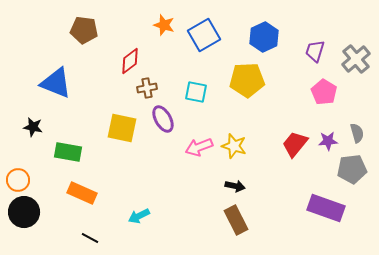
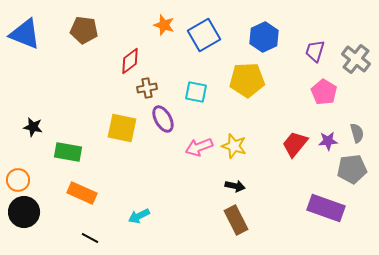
gray cross: rotated 12 degrees counterclockwise
blue triangle: moved 31 px left, 49 px up
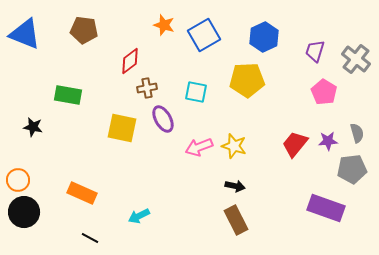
green rectangle: moved 57 px up
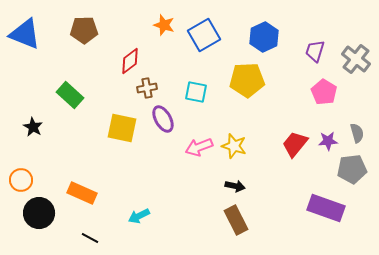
brown pentagon: rotated 8 degrees counterclockwise
green rectangle: moved 2 px right; rotated 32 degrees clockwise
black star: rotated 18 degrees clockwise
orange circle: moved 3 px right
black circle: moved 15 px right, 1 px down
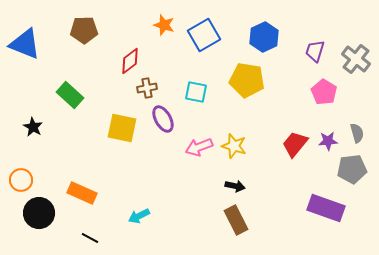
blue triangle: moved 10 px down
yellow pentagon: rotated 12 degrees clockwise
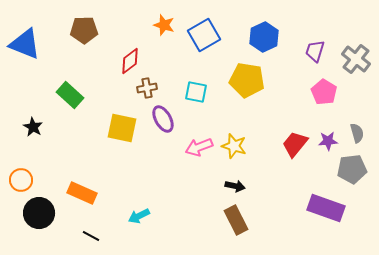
black line: moved 1 px right, 2 px up
